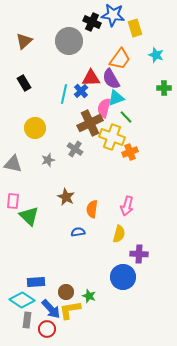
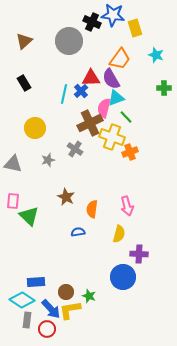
pink arrow: rotated 30 degrees counterclockwise
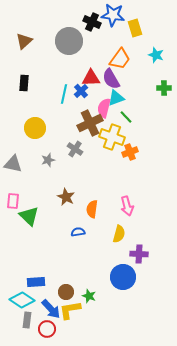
black rectangle: rotated 35 degrees clockwise
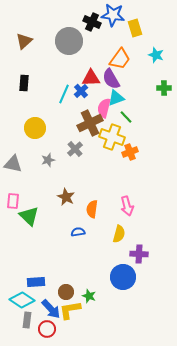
cyan line: rotated 12 degrees clockwise
gray cross: rotated 14 degrees clockwise
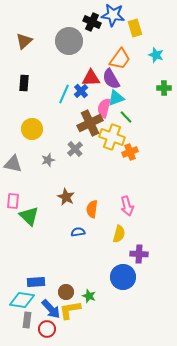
yellow circle: moved 3 px left, 1 px down
cyan diamond: rotated 25 degrees counterclockwise
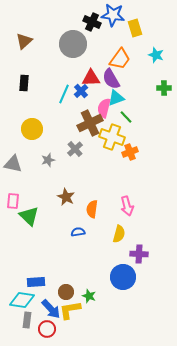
gray circle: moved 4 px right, 3 px down
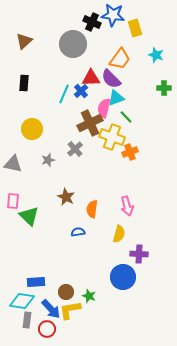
purple semicircle: rotated 15 degrees counterclockwise
cyan diamond: moved 1 px down
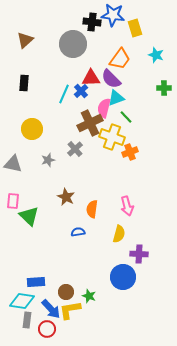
black cross: rotated 18 degrees counterclockwise
brown triangle: moved 1 px right, 1 px up
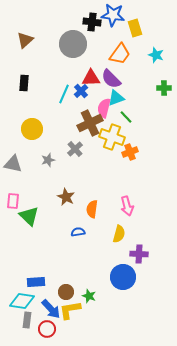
orange trapezoid: moved 5 px up
